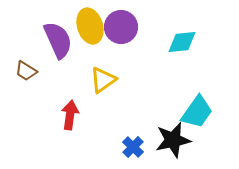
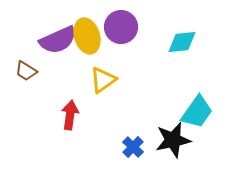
yellow ellipse: moved 3 px left, 10 px down
purple semicircle: rotated 90 degrees clockwise
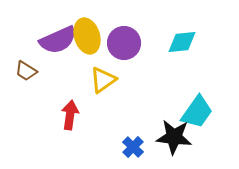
purple circle: moved 3 px right, 16 px down
black star: moved 1 px right, 3 px up; rotated 18 degrees clockwise
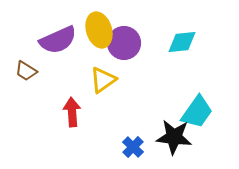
yellow ellipse: moved 12 px right, 6 px up
red arrow: moved 2 px right, 3 px up; rotated 12 degrees counterclockwise
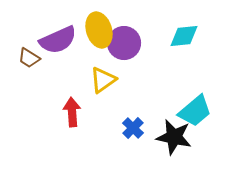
cyan diamond: moved 2 px right, 6 px up
brown trapezoid: moved 3 px right, 13 px up
cyan trapezoid: moved 2 px left, 1 px up; rotated 15 degrees clockwise
black star: rotated 6 degrees clockwise
blue cross: moved 19 px up
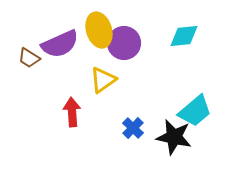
purple semicircle: moved 2 px right, 4 px down
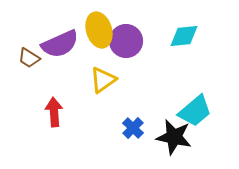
purple circle: moved 2 px right, 2 px up
red arrow: moved 18 px left
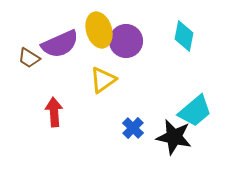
cyan diamond: rotated 72 degrees counterclockwise
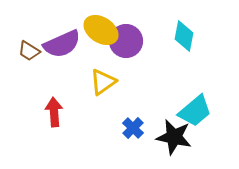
yellow ellipse: moved 2 px right; rotated 40 degrees counterclockwise
purple semicircle: moved 2 px right
brown trapezoid: moved 7 px up
yellow triangle: moved 2 px down
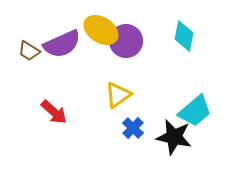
yellow triangle: moved 15 px right, 13 px down
red arrow: rotated 136 degrees clockwise
